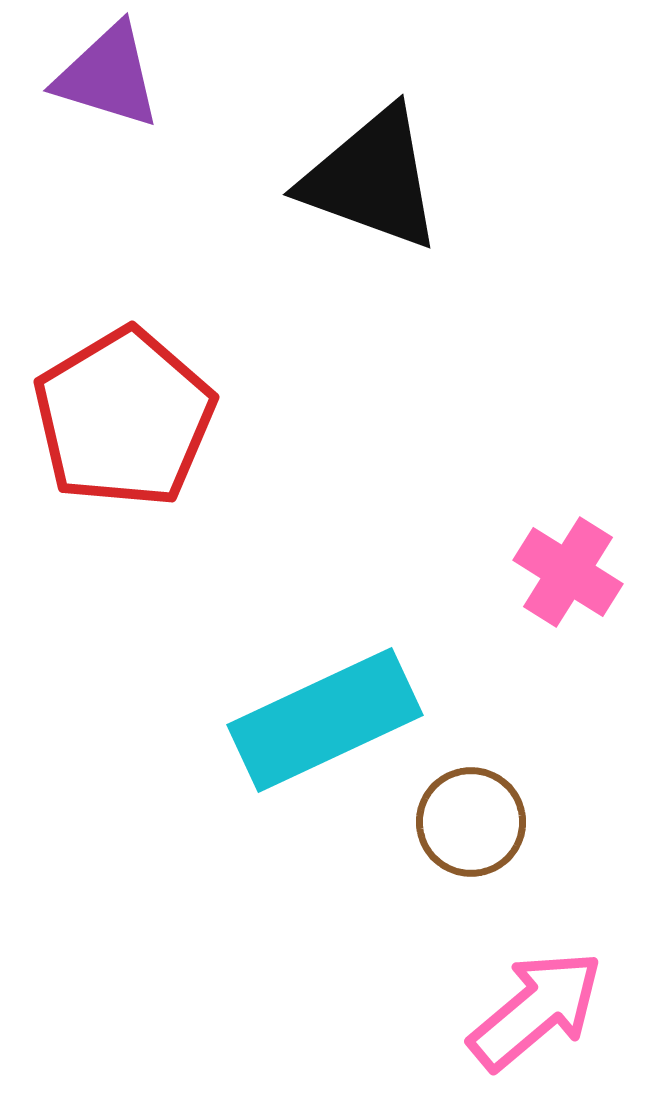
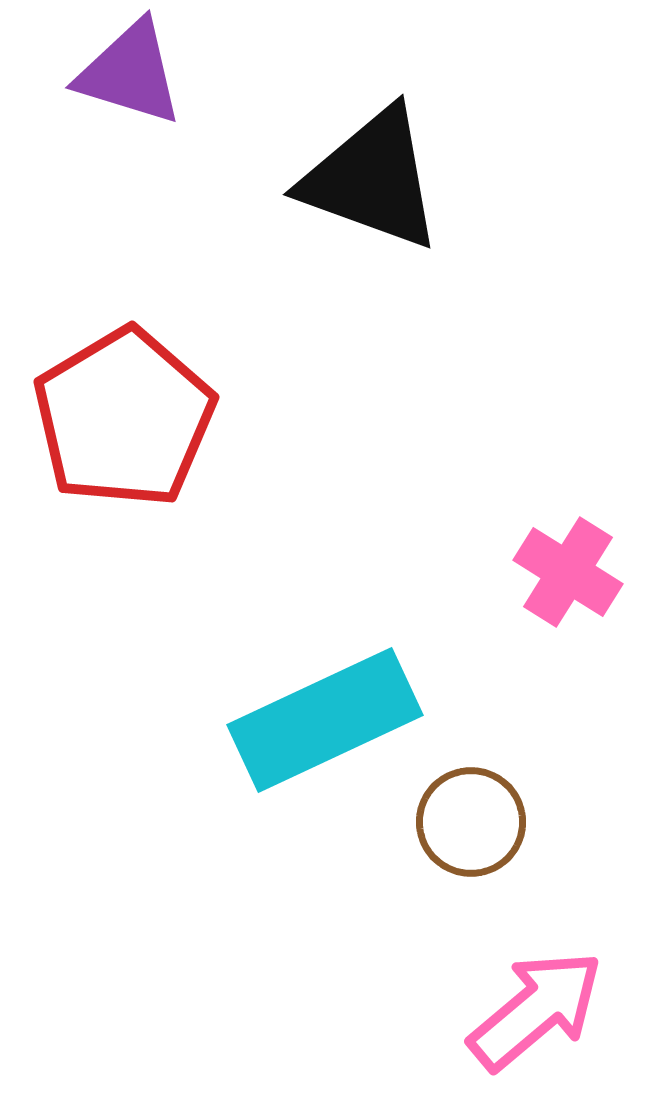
purple triangle: moved 22 px right, 3 px up
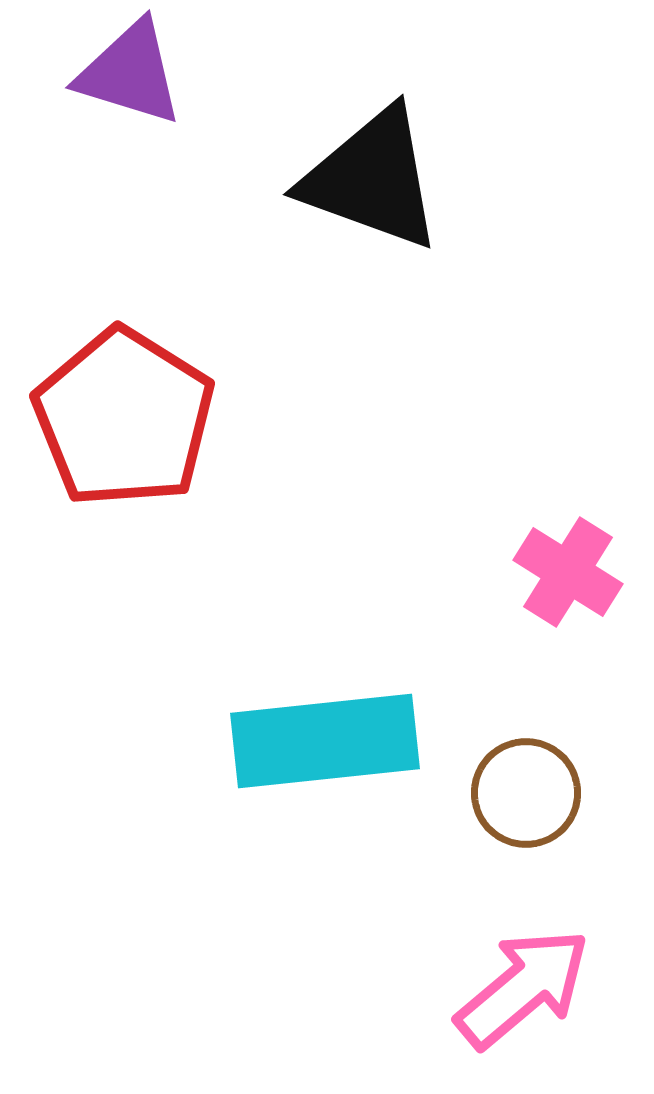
red pentagon: rotated 9 degrees counterclockwise
cyan rectangle: moved 21 px down; rotated 19 degrees clockwise
brown circle: moved 55 px right, 29 px up
pink arrow: moved 13 px left, 22 px up
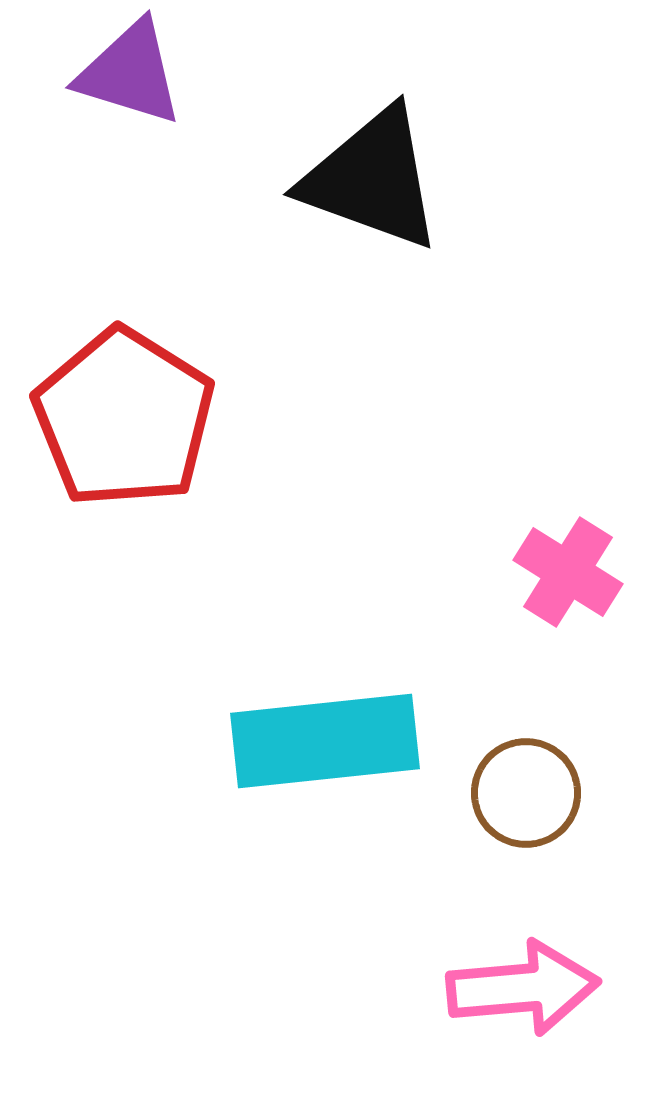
pink arrow: rotated 35 degrees clockwise
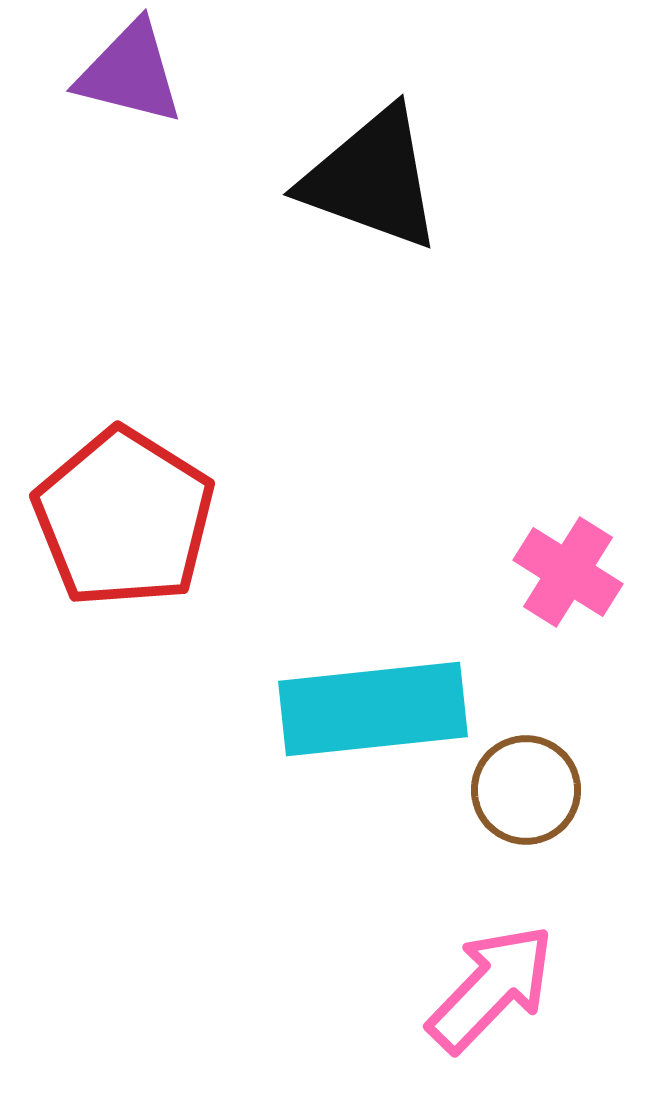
purple triangle: rotated 3 degrees counterclockwise
red pentagon: moved 100 px down
cyan rectangle: moved 48 px right, 32 px up
brown circle: moved 3 px up
pink arrow: moved 32 px left; rotated 41 degrees counterclockwise
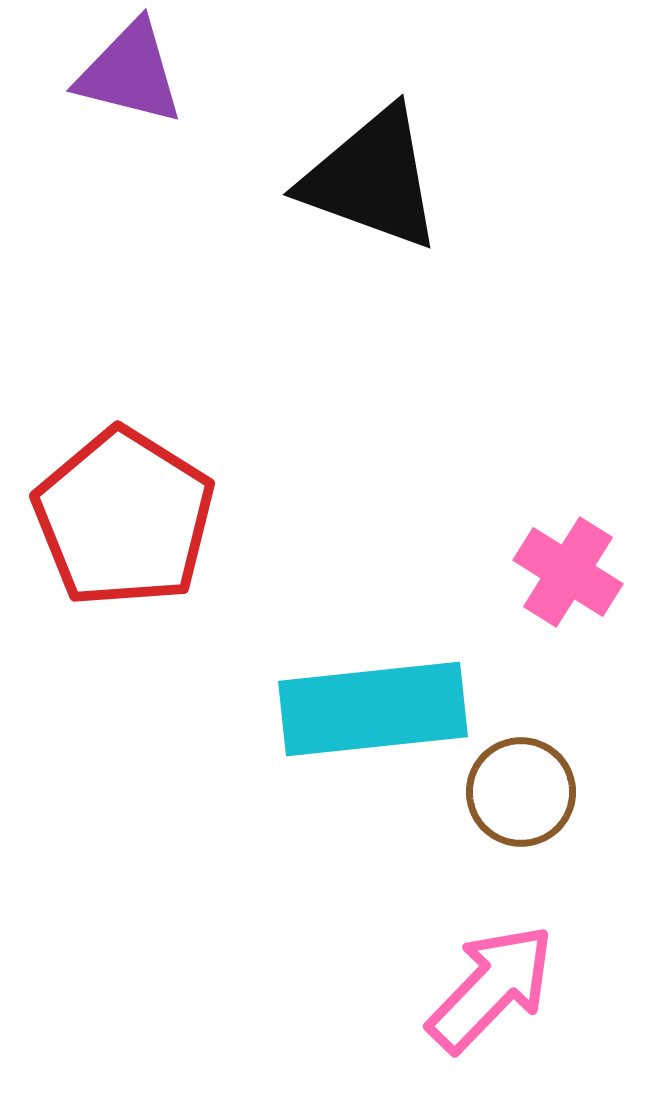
brown circle: moved 5 px left, 2 px down
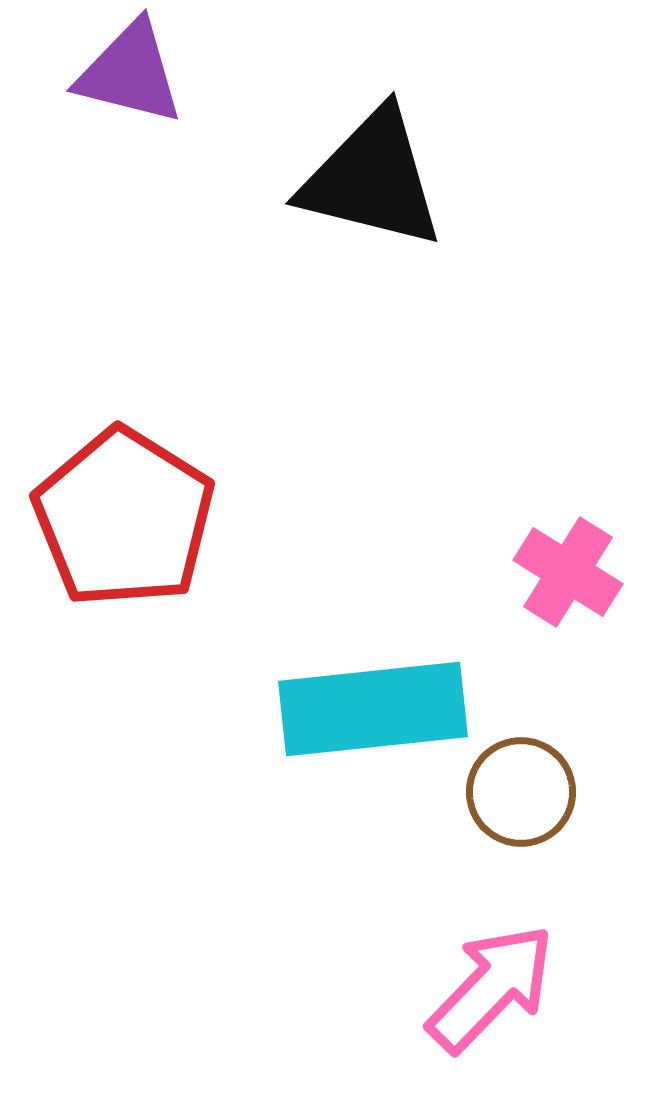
black triangle: rotated 6 degrees counterclockwise
